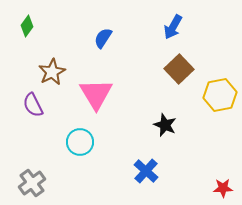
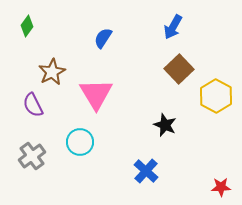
yellow hexagon: moved 4 px left, 1 px down; rotated 20 degrees counterclockwise
gray cross: moved 27 px up
red star: moved 2 px left, 1 px up
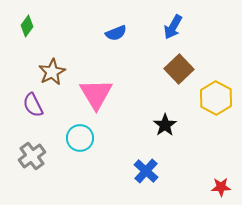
blue semicircle: moved 13 px right, 5 px up; rotated 145 degrees counterclockwise
yellow hexagon: moved 2 px down
black star: rotated 15 degrees clockwise
cyan circle: moved 4 px up
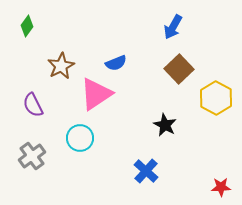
blue semicircle: moved 30 px down
brown star: moved 9 px right, 6 px up
pink triangle: rotated 27 degrees clockwise
black star: rotated 10 degrees counterclockwise
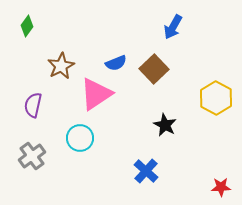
brown square: moved 25 px left
purple semicircle: rotated 40 degrees clockwise
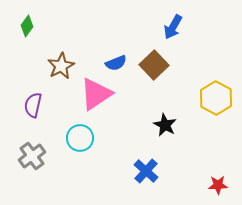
brown square: moved 4 px up
red star: moved 3 px left, 2 px up
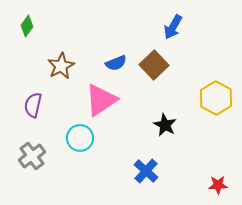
pink triangle: moved 5 px right, 6 px down
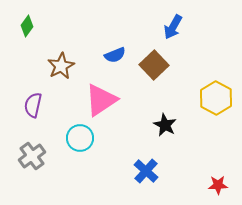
blue semicircle: moved 1 px left, 8 px up
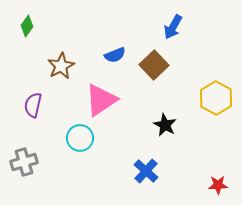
gray cross: moved 8 px left, 6 px down; rotated 20 degrees clockwise
